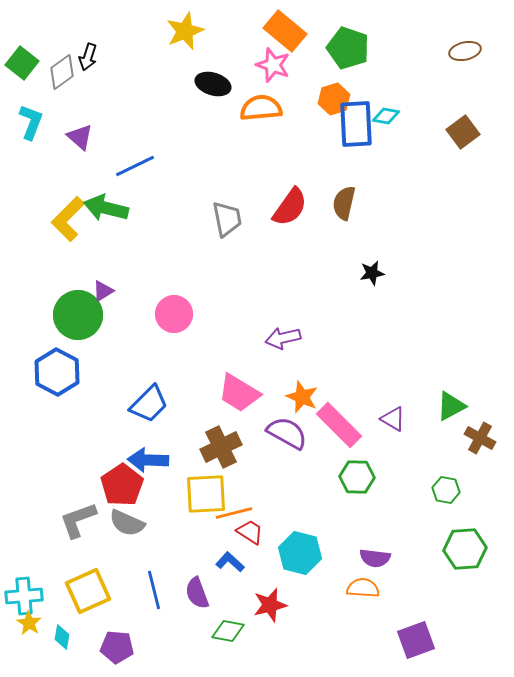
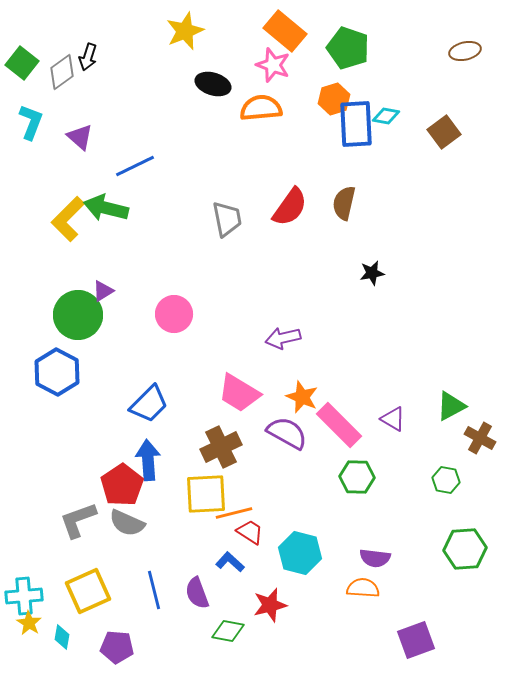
brown square at (463, 132): moved 19 px left
blue arrow at (148, 460): rotated 84 degrees clockwise
green hexagon at (446, 490): moved 10 px up
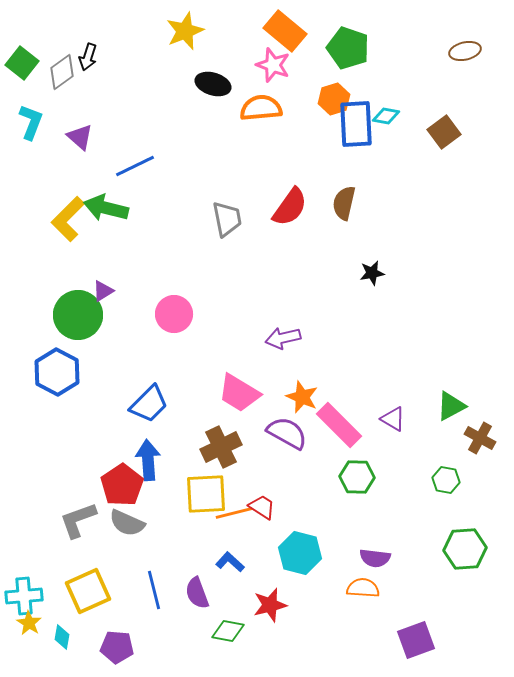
red trapezoid at (250, 532): moved 12 px right, 25 px up
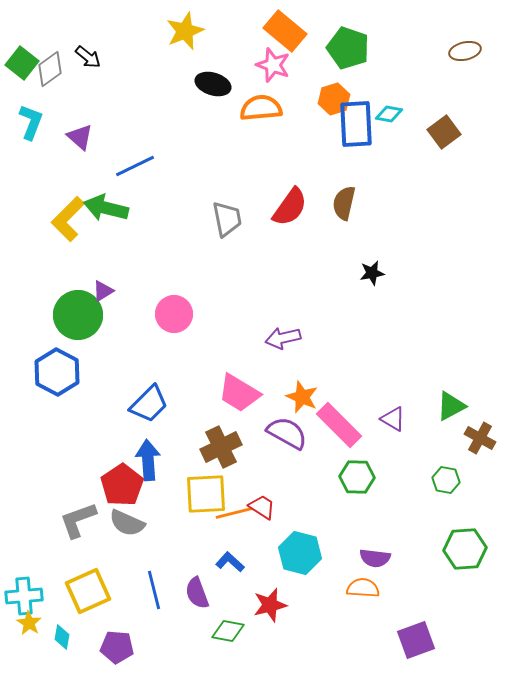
black arrow at (88, 57): rotated 68 degrees counterclockwise
gray diamond at (62, 72): moved 12 px left, 3 px up
cyan diamond at (386, 116): moved 3 px right, 2 px up
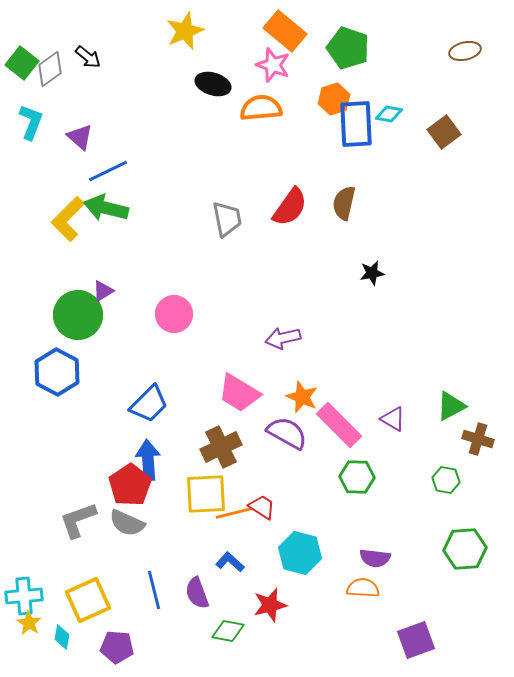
blue line at (135, 166): moved 27 px left, 5 px down
brown cross at (480, 438): moved 2 px left, 1 px down; rotated 12 degrees counterclockwise
red pentagon at (122, 485): moved 8 px right
yellow square at (88, 591): moved 9 px down
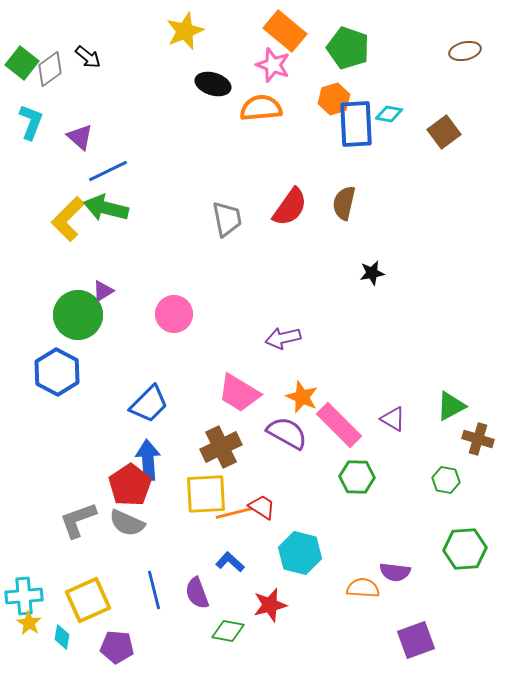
purple semicircle at (375, 558): moved 20 px right, 14 px down
